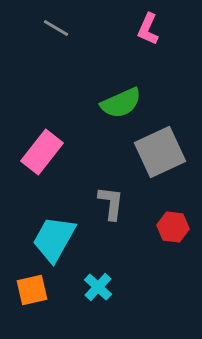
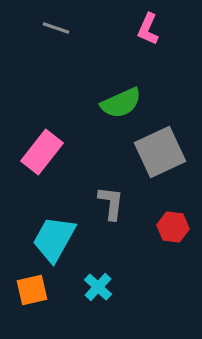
gray line: rotated 12 degrees counterclockwise
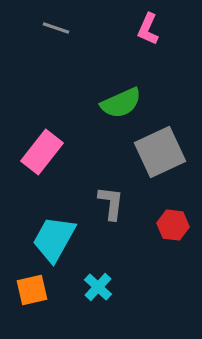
red hexagon: moved 2 px up
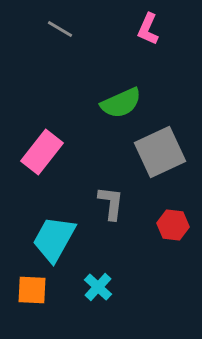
gray line: moved 4 px right, 1 px down; rotated 12 degrees clockwise
orange square: rotated 16 degrees clockwise
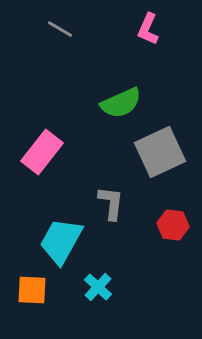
cyan trapezoid: moved 7 px right, 2 px down
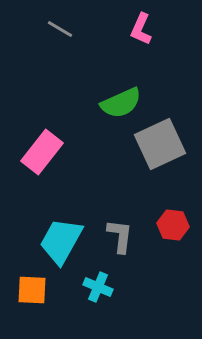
pink L-shape: moved 7 px left
gray square: moved 8 px up
gray L-shape: moved 9 px right, 33 px down
cyan cross: rotated 20 degrees counterclockwise
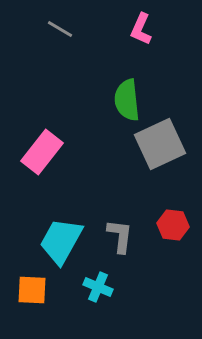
green semicircle: moved 6 px right, 3 px up; rotated 108 degrees clockwise
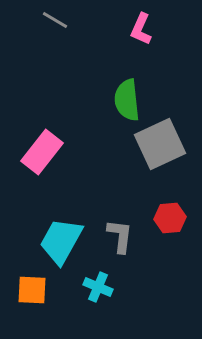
gray line: moved 5 px left, 9 px up
red hexagon: moved 3 px left, 7 px up; rotated 12 degrees counterclockwise
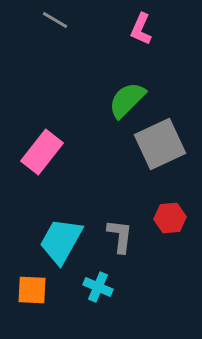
green semicircle: rotated 51 degrees clockwise
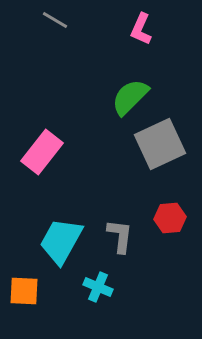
green semicircle: moved 3 px right, 3 px up
orange square: moved 8 px left, 1 px down
